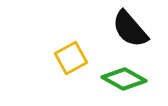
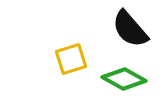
yellow square: moved 1 px down; rotated 12 degrees clockwise
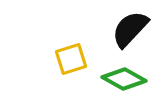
black semicircle: rotated 84 degrees clockwise
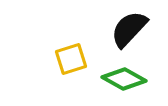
black semicircle: moved 1 px left
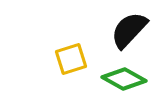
black semicircle: moved 1 px down
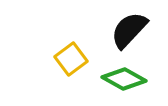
yellow square: rotated 20 degrees counterclockwise
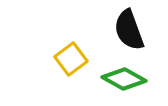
black semicircle: rotated 63 degrees counterclockwise
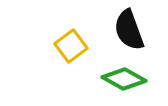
yellow square: moved 13 px up
